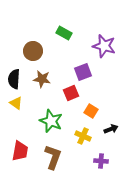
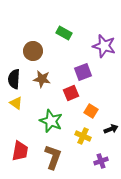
purple cross: rotated 24 degrees counterclockwise
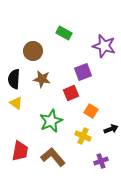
green star: rotated 25 degrees clockwise
brown L-shape: rotated 60 degrees counterclockwise
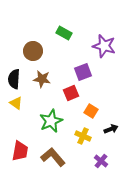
purple cross: rotated 32 degrees counterclockwise
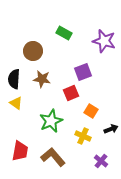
purple star: moved 5 px up
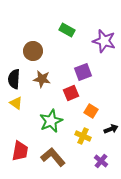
green rectangle: moved 3 px right, 3 px up
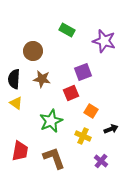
brown L-shape: moved 1 px right, 1 px down; rotated 20 degrees clockwise
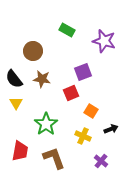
black semicircle: rotated 42 degrees counterclockwise
yellow triangle: rotated 24 degrees clockwise
green star: moved 5 px left, 3 px down; rotated 10 degrees counterclockwise
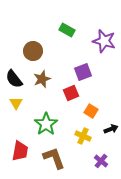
brown star: rotated 30 degrees counterclockwise
